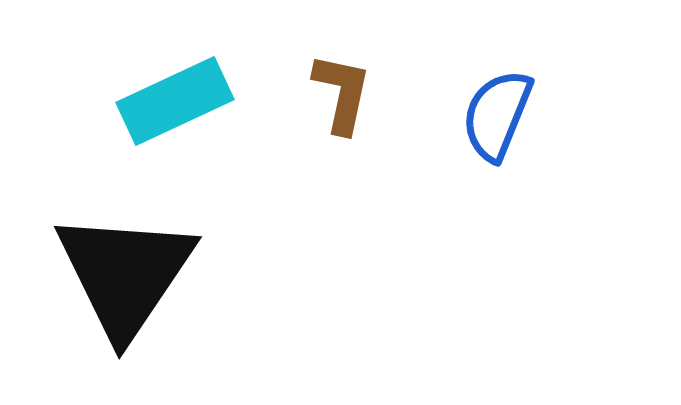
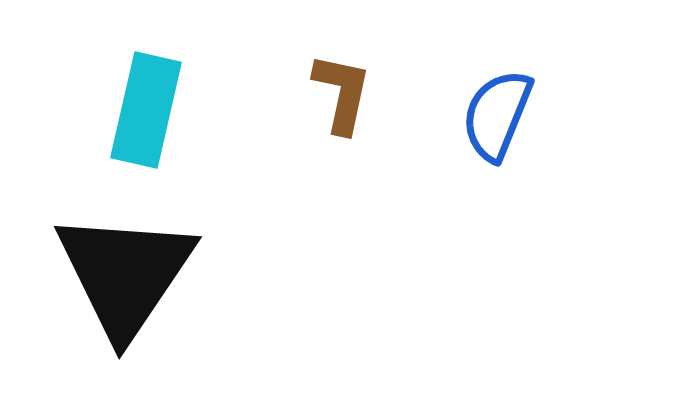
cyan rectangle: moved 29 px left, 9 px down; rotated 52 degrees counterclockwise
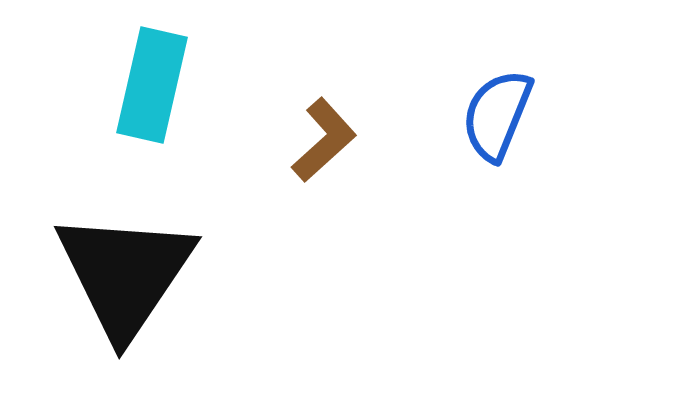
brown L-shape: moved 18 px left, 47 px down; rotated 36 degrees clockwise
cyan rectangle: moved 6 px right, 25 px up
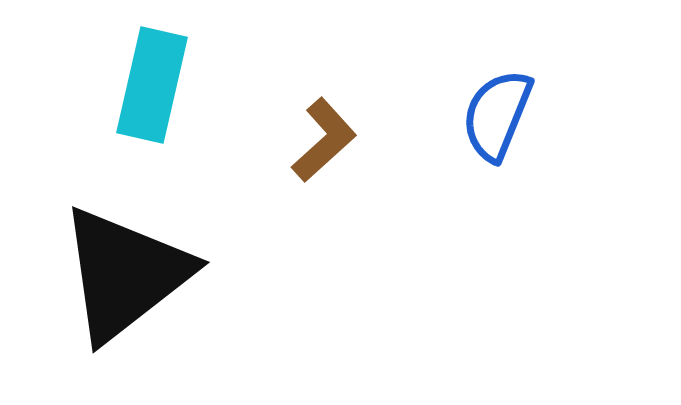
black triangle: rotated 18 degrees clockwise
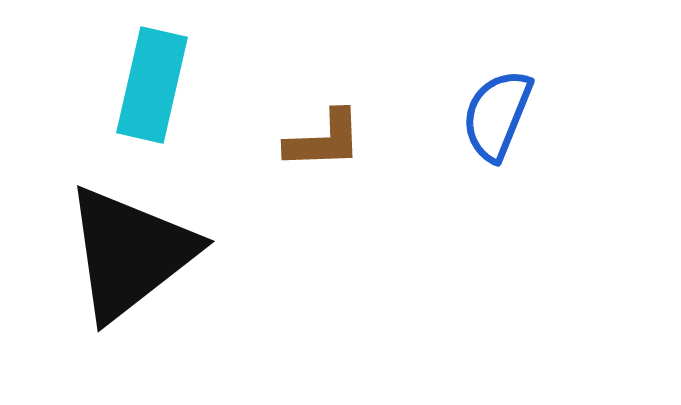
brown L-shape: rotated 40 degrees clockwise
black triangle: moved 5 px right, 21 px up
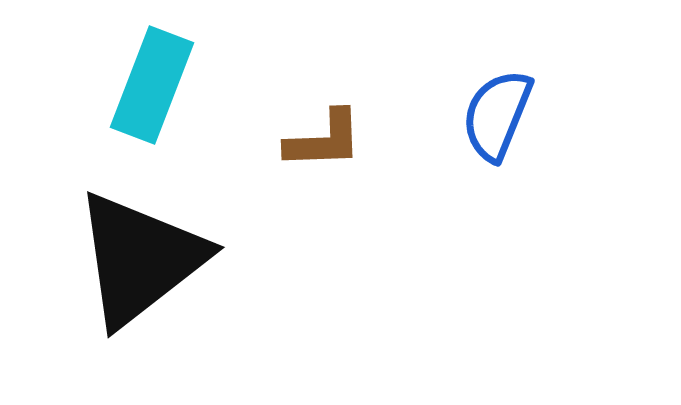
cyan rectangle: rotated 8 degrees clockwise
black triangle: moved 10 px right, 6 px down
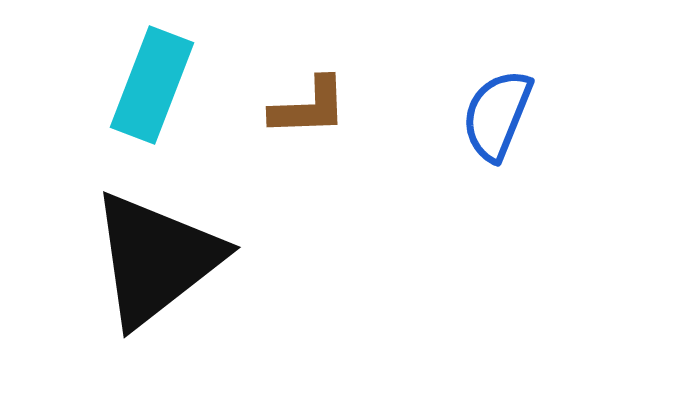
brown L-shape: moved 15 px left, 33 px up
black triangle: moved 16 px right
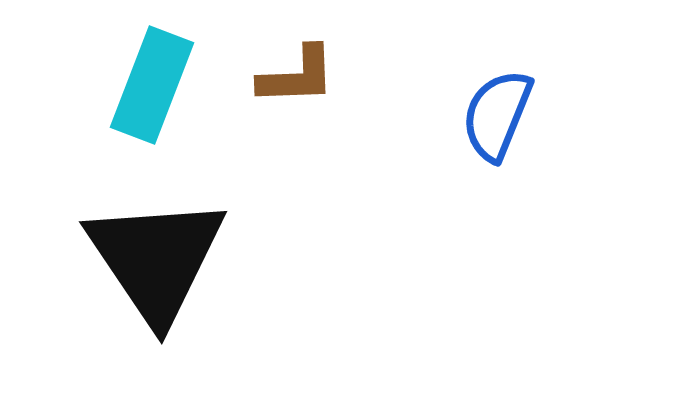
brown L-shape: moved 12 px left, 31 px up
black triangle: rotated 26 degrees counterclockwise
